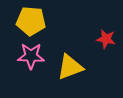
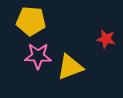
pink star: moved 7 px right
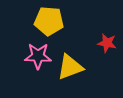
yellow pentagon: moved 18 px right
red star: moved 1 px right, 4 px down
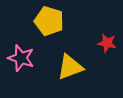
yellow pentagon: rotated 12 degrees clockwise
pink star: moved 17 px left, 2 px down; rotated 16 degrees clockwise
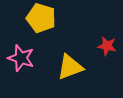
yellow pentagon: moved 8 px left, 3 px up
red star: moved 3 px down
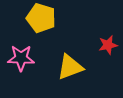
red star: moved 1 px right, 1 px up; rotated 24 degrees counterclockwise
pink star: rotated 16 degrees counterclockwise
